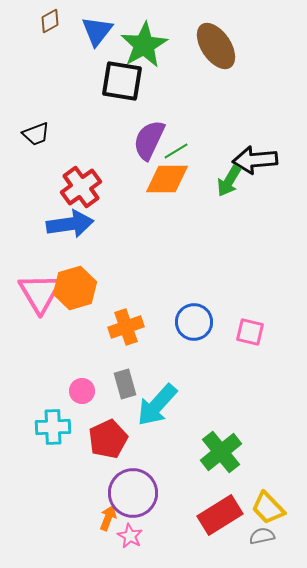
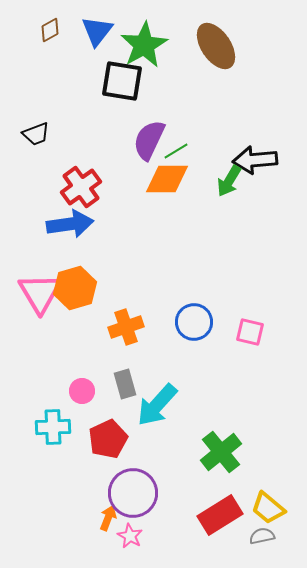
brown diamond: moved 9 px down
yellow trapezoid: rotated 6 degrees counterclockwise
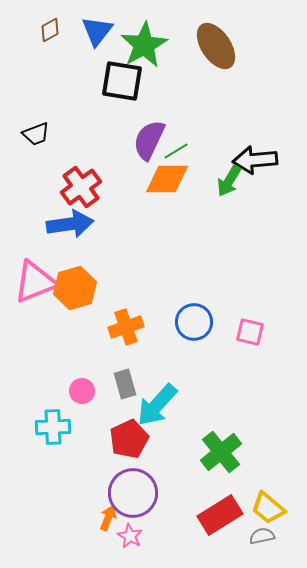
pink triangle: moved 5 px left, 11 px up; rotated 39 degrees clockwise
red pentagon: moved 21 px right
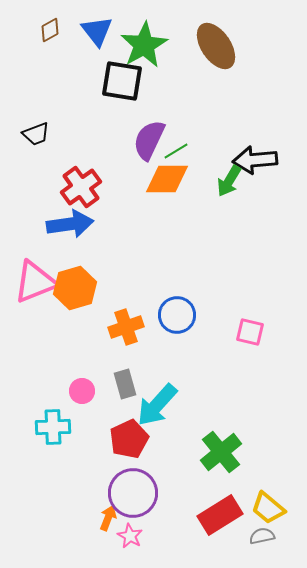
blue triangle: rotated 16 degrees counterclockwise
blue circle: moved 17 px left, 7 px up
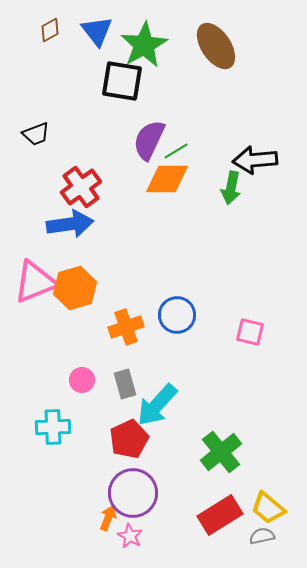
green arrow: moved 2 px right, 7 px down; rotated 20 degrees counterclockwise
pink circle: moved 11 px up
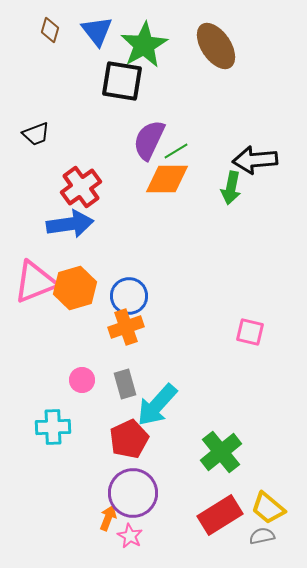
brown diamond: rotated 45 degrees counterclockwise
blue circle: moved 48 px left, 19 px up
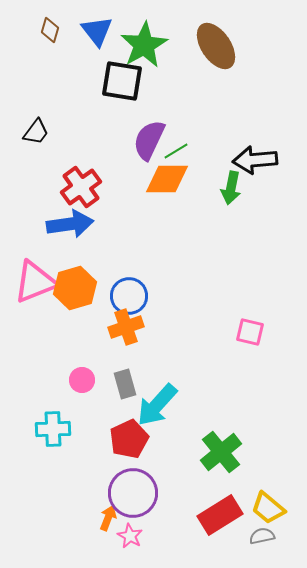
black trapezoid: moved 2 px up; rotated 32 degrees counterclockwise
cyan cross: moved 2 px down
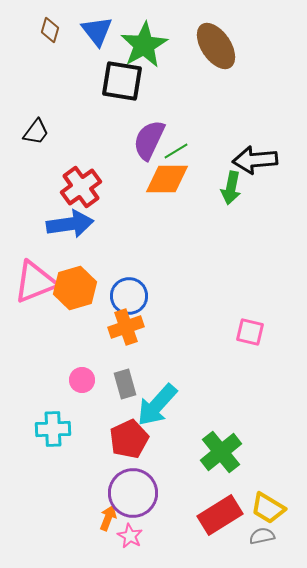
yellow trapezoid: rotated 9 degrees counterclockwise
